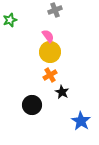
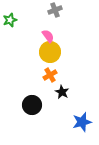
blue star: moved 1 px right, 1 px down; rotated 24 degrees clockwise
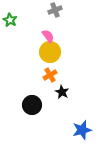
green star: rotated 24 degrees counterclockwise
blue star: moved 8 px down
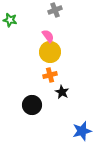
green star: rotated 16 degrees counterclockwise
orange cross: rotated 16 degrees clockwise
blue star: moved 1 px down
